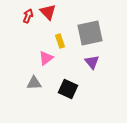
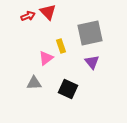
red arrow: rotated 48 degrees clockwise
yellow rectangle: moved 1 px right, 5 px down
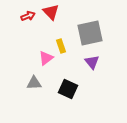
red triangle: moved 3 px right
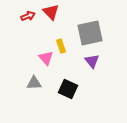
pink triangle: rotated 35 degrees counterclockwise
purple triangle: moved 1 px up
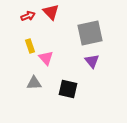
yellow rectangle: moved 31 px left
black square: rotated 12 degrees counterclockwise
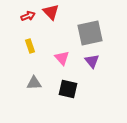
pink triangle: moved 16 px right
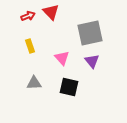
black square: moved 1 px right, 2 px up
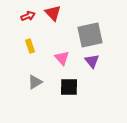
red triangle: moved 2 px right, 1 px down
gray square: moved 2 px down
gray triangle: moved 1 px right, 1 px up; rotated 28 degrees counterclockwise
black square: rotated 12 degrees counterclockwise
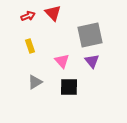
pink triangle: moved 3 px down
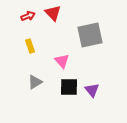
purple triangle: moved 29 px down
